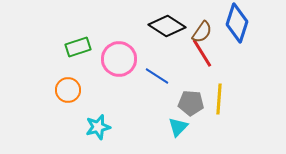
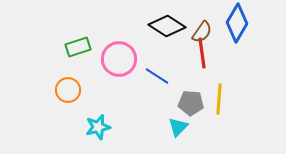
blue diamond: rotated 12 degrees clockwise
red line: rotated 24 degrees clockwise
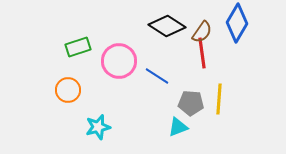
pink circle: moved 2 px down
cyan triangle: rotated 25 degrees clockwise
